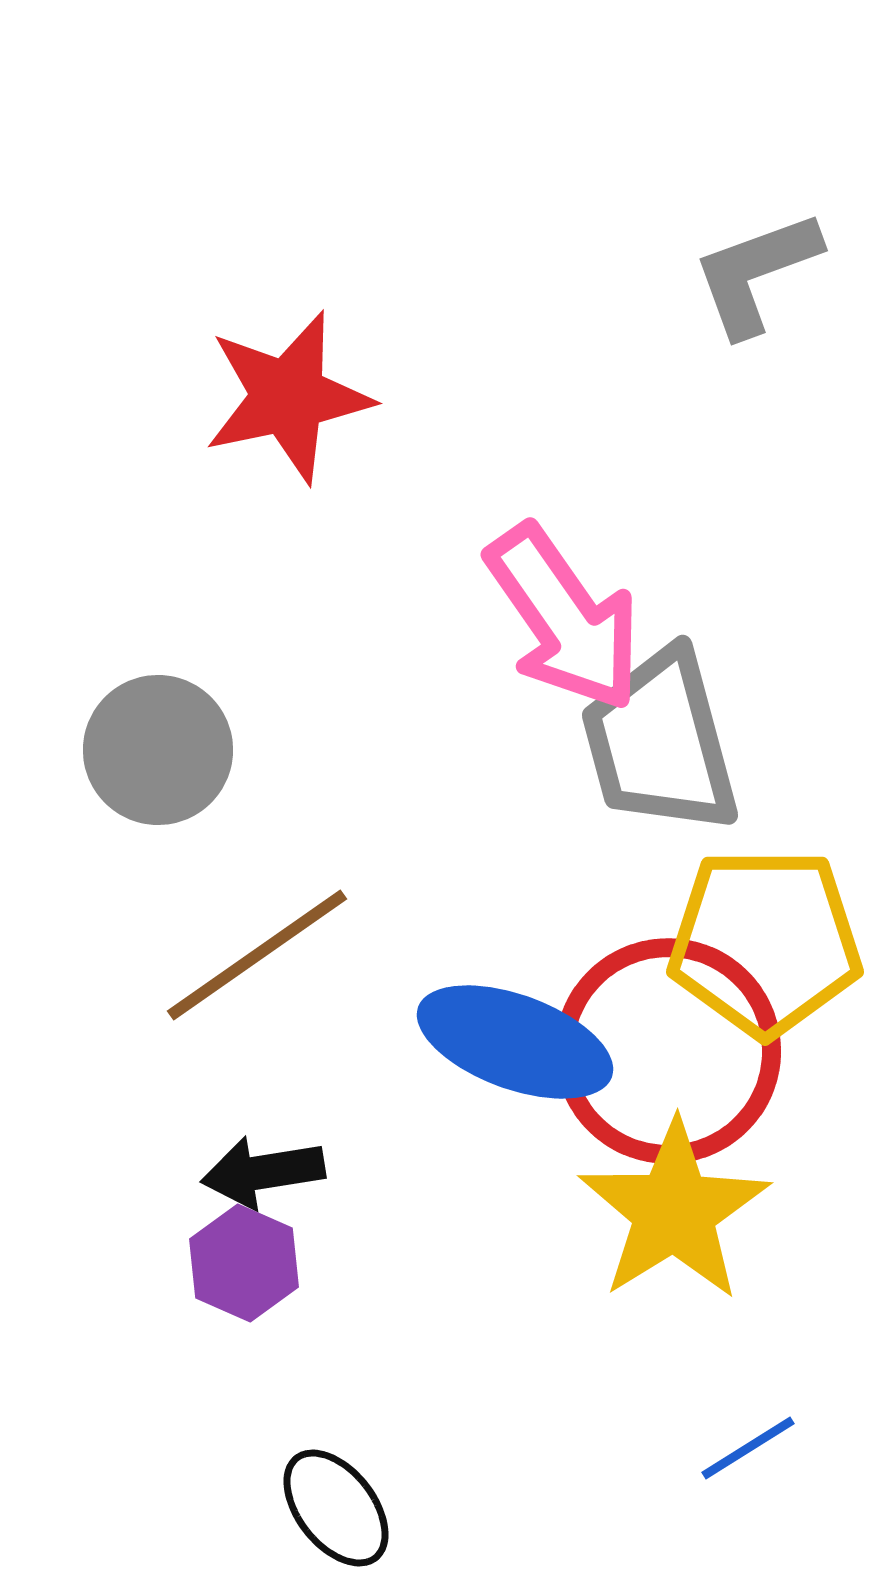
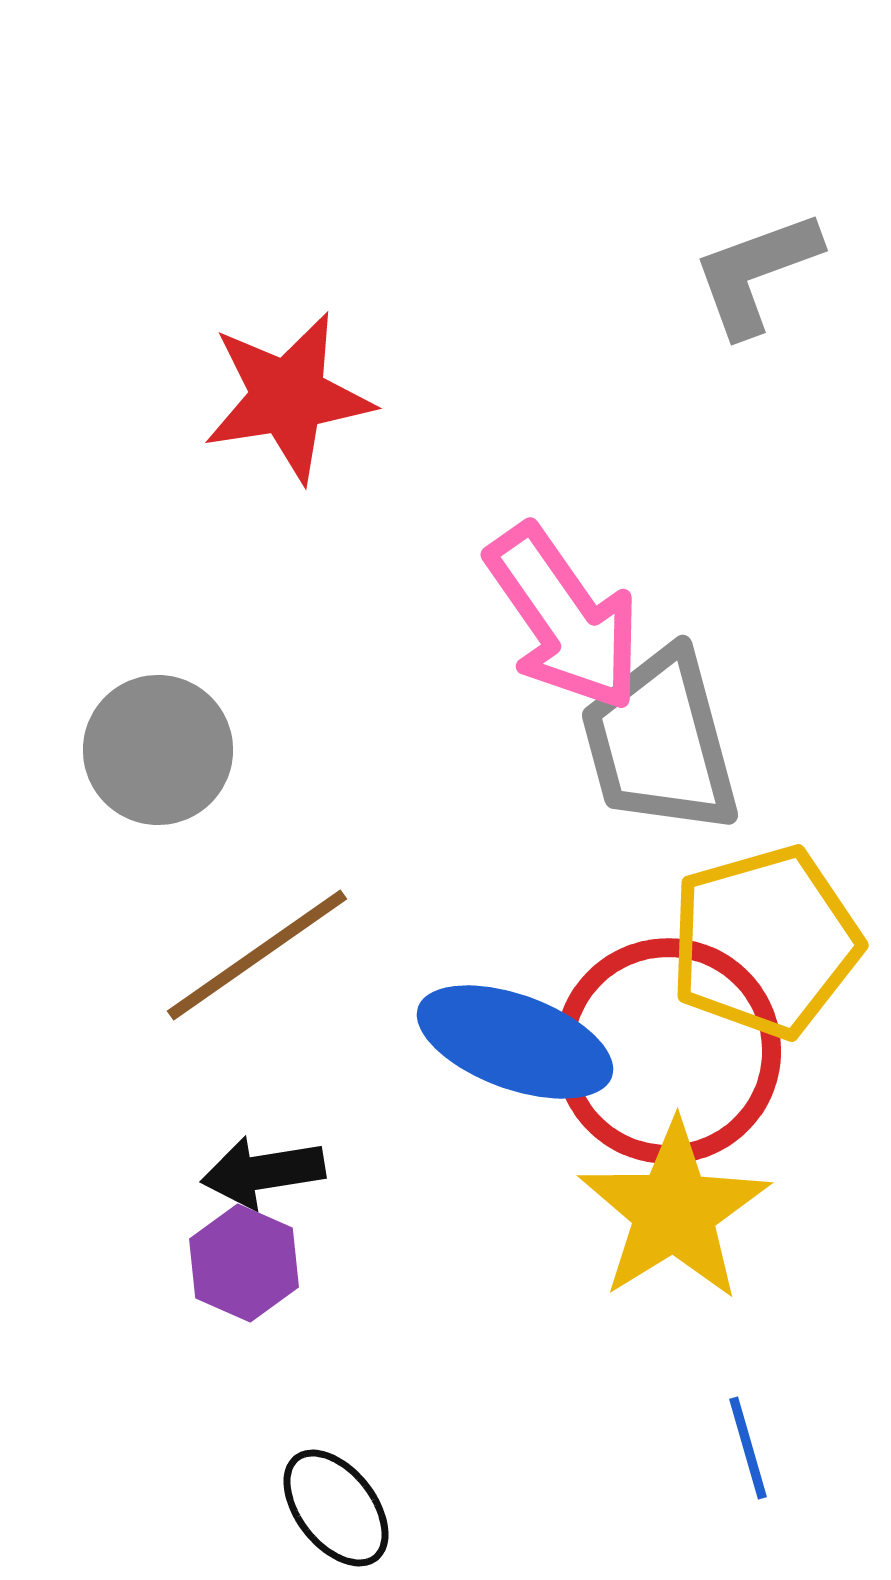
red star: rotated 3 degrees clockwise
yellow pentagon: rotated 16 degrees counterclockwise
blue line: rotated 74 degrees counterclockwise
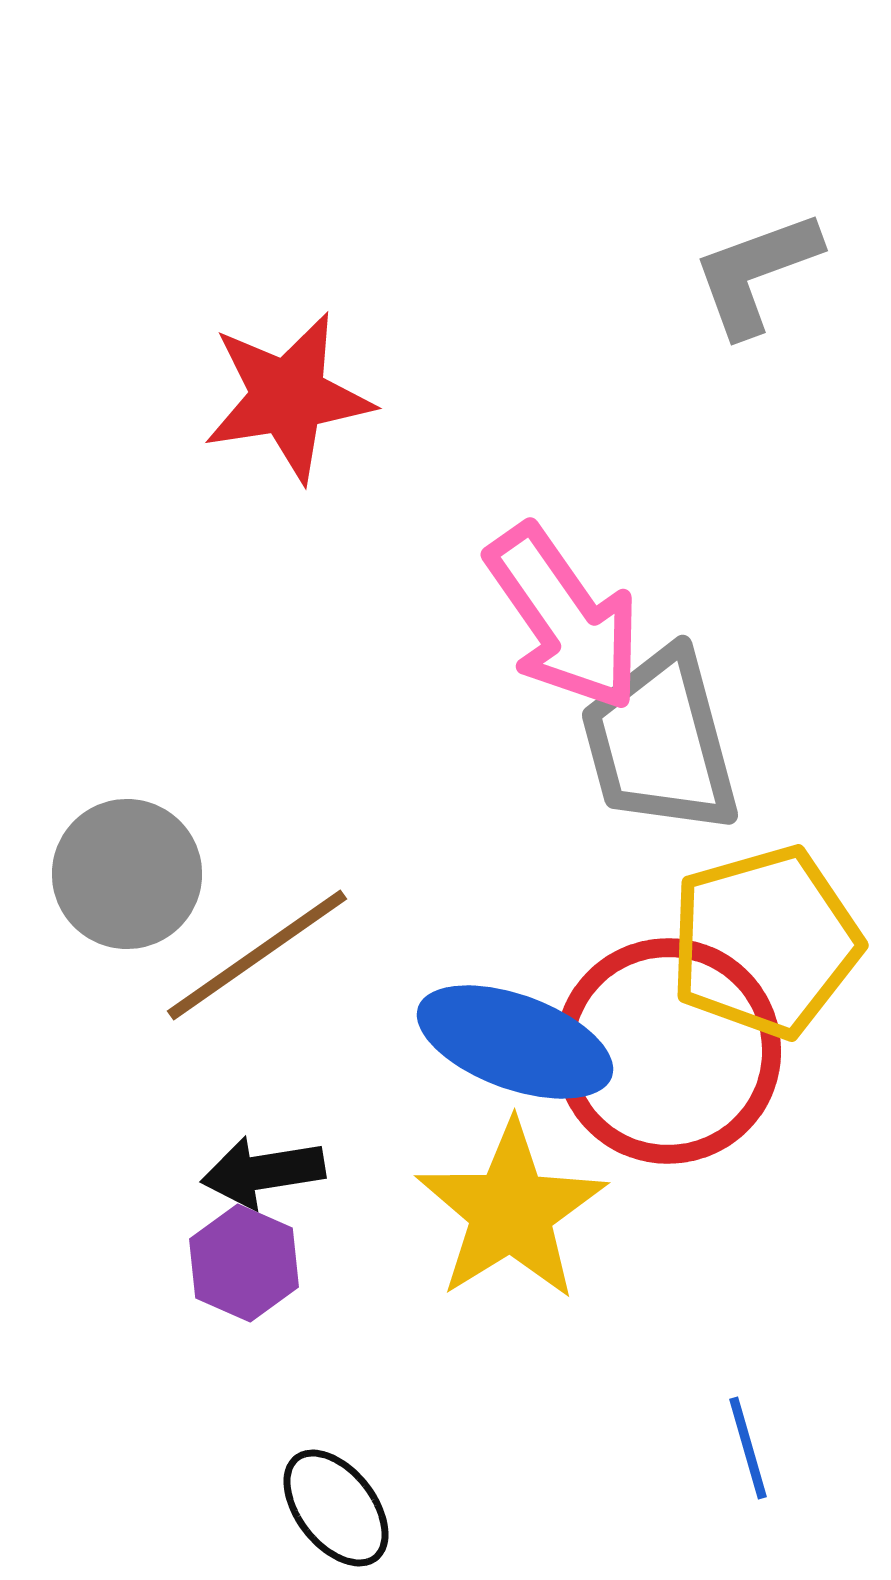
gray circle: moved 31 px left, 124 px down
yellow star: moved 163 px left
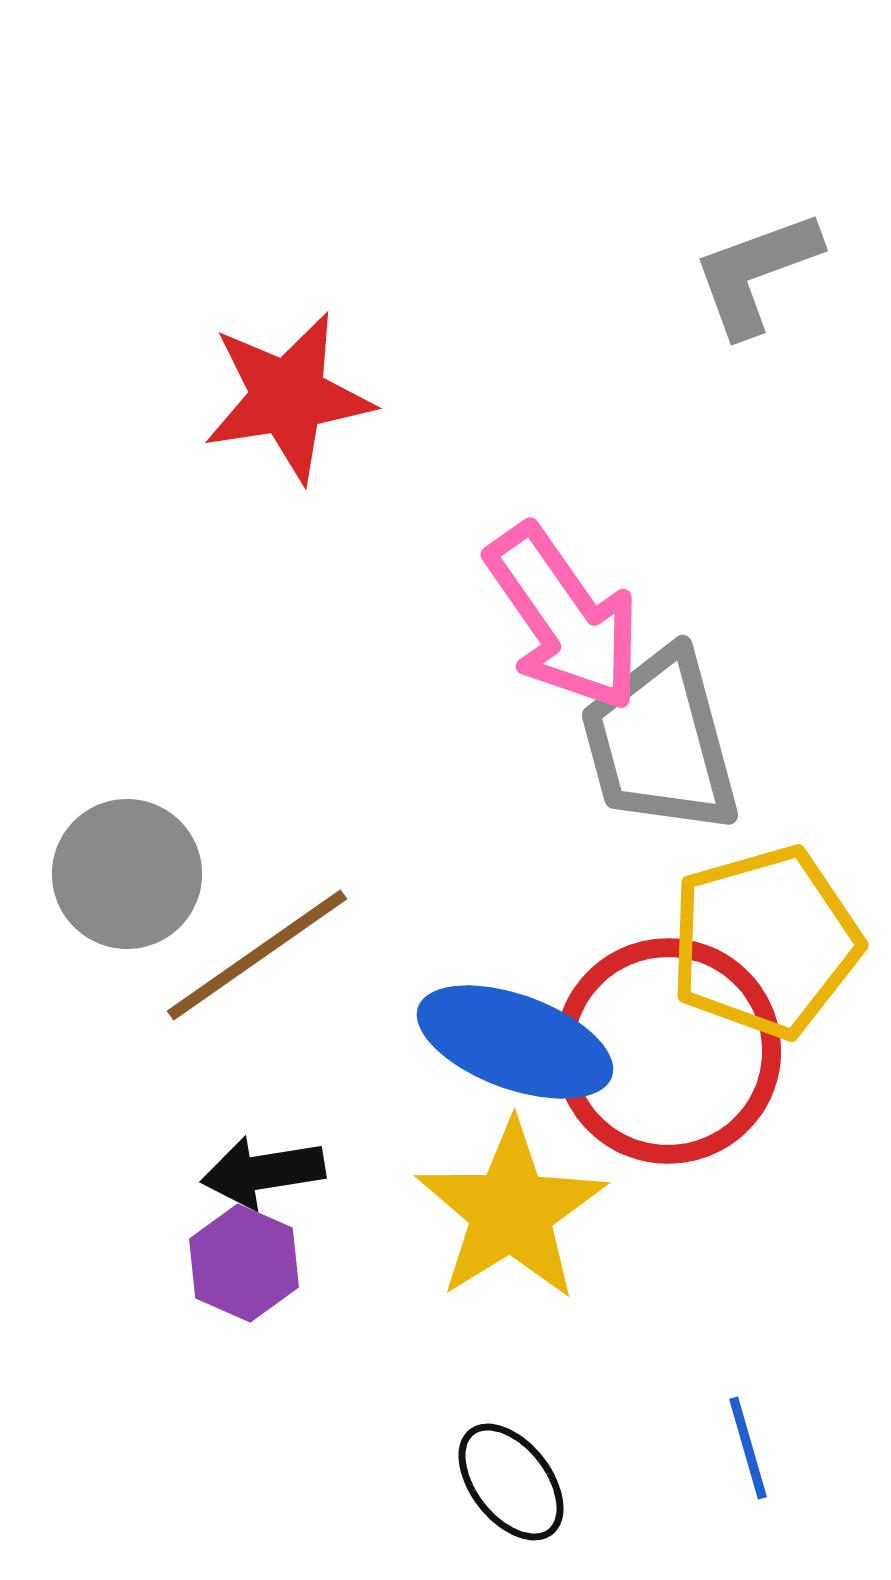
black ellipse: moved 175 px right, 26 px up
